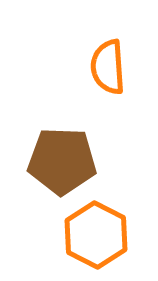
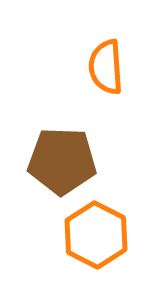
orange semicircle: moved 2 px left
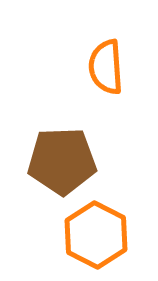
brown pentagon: rotated 4 degrees counterclockwise
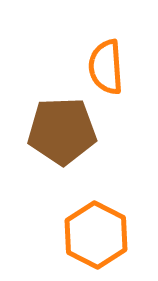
brown pentagon: moved 30 px up
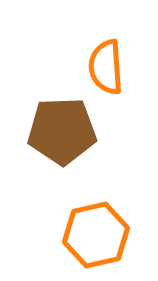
orange hexagon: rotated 20 degrees clockwise
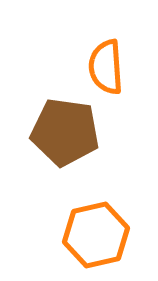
brown pentagon: moved 3 px right, 1 px down; rotated 10 degrees clockwise
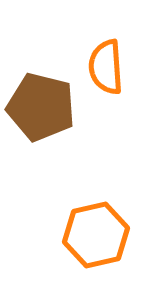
brown pentagon: moved 24 px left, 25 px up; rotated 6 degrees clockwise
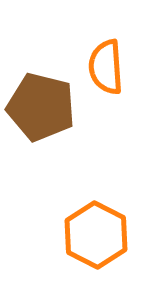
orange hexagon: rotated 20 degrees counterclockwise
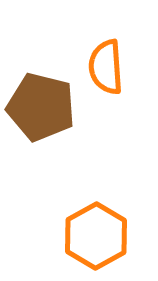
orange hexagon: moved 1 px down; rotated 4 degrees clockwise
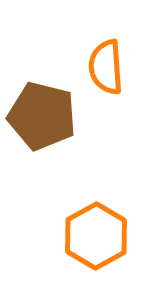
brown pentagon: moved 1 px right, 9 px down
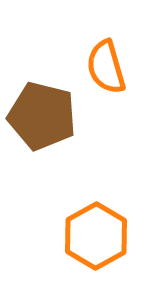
orange semicircle: rotated 12 degrees counterclockwise
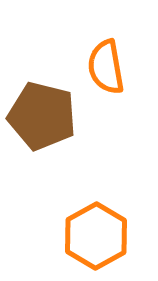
orange semicircle: rotated 6 degrees clockwise
